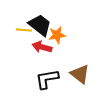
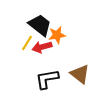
yellow line: moved 3 px right, 13 px down; rotated 63 degrees counterclockwise
red arrow: rotated 30 degrees counterclockwise
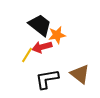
yellow line: moved 12 px down
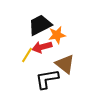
black trapezoid: rotated 65 degrees counterclockwise
brown triangle: moved 15 px left, 10 px up
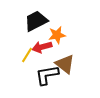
black trapezoid: moved 4 px left, 4 px up
black L-shape: moved 4 px up
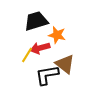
black trapezoid: rotated 10 degrees clockwise
orange star: rotated 24 degrees clockwise
red arrow: moved 2 px left, 1 px down
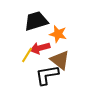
orange star: moved 1 px right, 1 px up
brown triangle: moved 5 px left, 4 px up
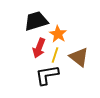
orange star: rotated 18 degrees clockwise
red arrow: moved 1 px left; rotated 54 degrees counterclockwise
yellow line: moved 28 px right; rotated 14 degrees counterclockwise
brown triangle: moved 19 px right, 3 px up
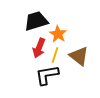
brown triangle: moved 1 px up
